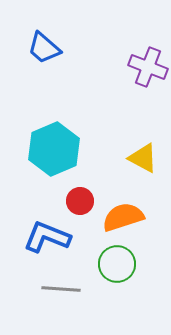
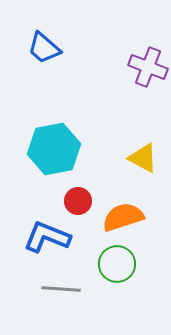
cyan hexagon: rotated 12 degrees clockwise
red circle: moved 2 px left
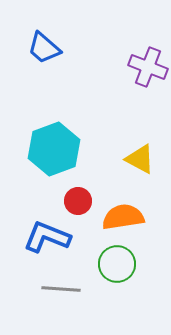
cyan hexagon: rotated 9 degrees counterclockwise
yellow triangle: moved 3 px left, 1 px down
orange semicircle: rotated 9 degrees clockwise
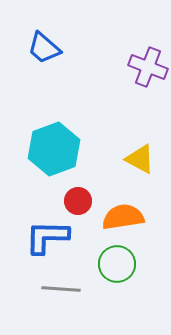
blue L-shape: rotated 21 degrees counterclockwise
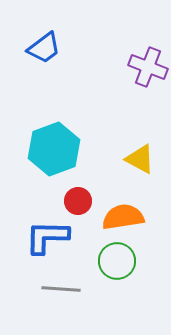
blue trapezoid: rotated 78 degrees counterclockwise
green circle: moved 3 px up
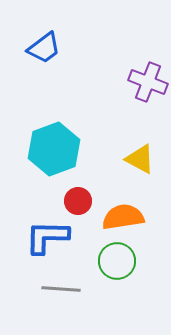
purple cross: moved 15 px down
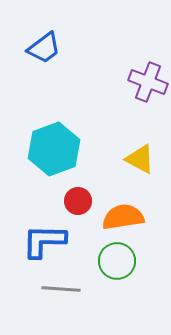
blue L-shape: moved 3 px left, 4 px down
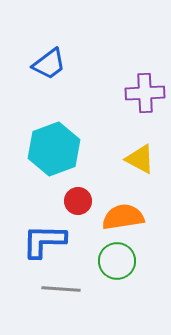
blue trapezoid: moved 5 px right, 16 px down
purple cross: moved 3 px left, 11 px down; rotated 24 degrees counterclockwise
